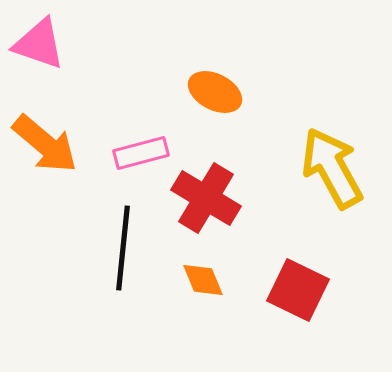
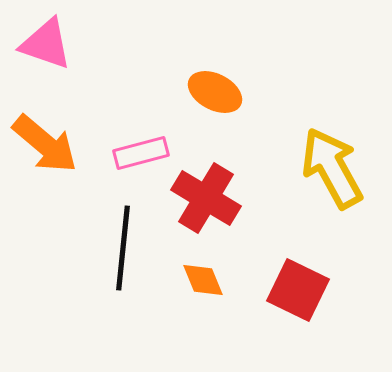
pink triangle: moved 7 px right
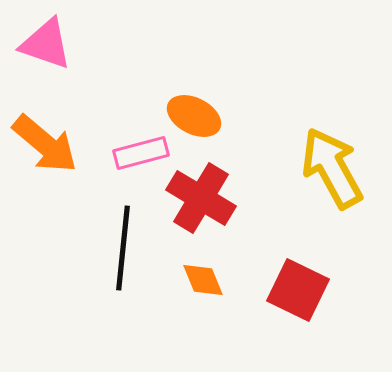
orange ellipse: moved 21 px left, 24 px down
red cross: moved 5 px left
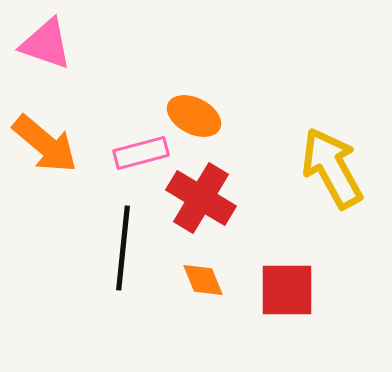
red square: moved 11 px left; rotated 26 degrees counterclockwise
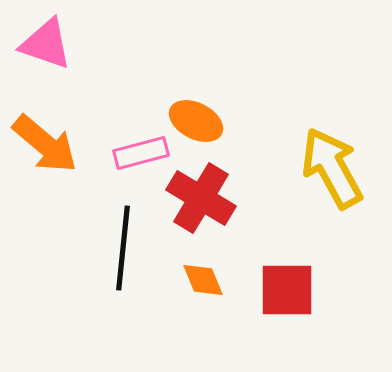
orange ellipse: moved 2 px right, 5 px down
